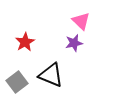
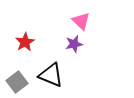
purple star: moved 1 px down
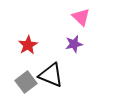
pink triangle: moved 4 px up
red star: moved 3 px right, 3 px down
gray square: moved 9 px right
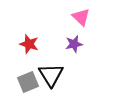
red star: moved 1 px right, 1 px up; rotated 24 degrees counterclockwise
black triangle: rotated 36 degrees clockwise
gray square: moved 2 px right; rotated 15 degrees clockwise
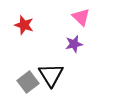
red star: moved 5 px left, 19 px up
gray square: rotated 15 degrees counterclockwise
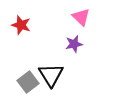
red star: moved 3 px left
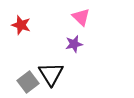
black triangle: moved 1 px up
